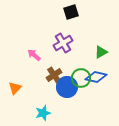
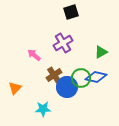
cyan star: moved 4 px up; rotated 14 degrees clockwise
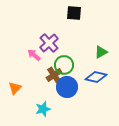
black square: moved 3 px right, 1 px down; rotated 21 degrees clockwise
purple cross: moved 14 px left; rotated 12 degrees counterclockwise
green circle: moved 17 px left, 13 px up
cyan star: rotated 14 degrees counterclockwise
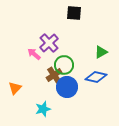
pink arrow: moved 1 px up
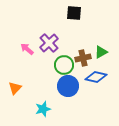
pink arrow: moved 7 px left, 5 px up
brown cross: moved 29 px right, 17 px up; rotated 21 degrees clockwise
blue circle: moved 1 px right, 1 px up
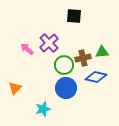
black square: moved 3 px down
green triangle: moved 1 px right; rotated 24 degrees clockwise
blue circle: moved 2 px left, 2 px down
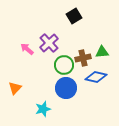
black square: rotated 35 degrees counterclockwise
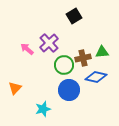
blue circle: moved 3 px right, 2 px down
